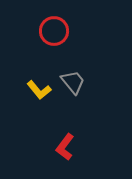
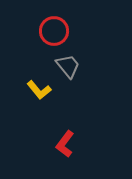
gray trapezoid: moved 5 px left, 16 px up
red L-shape: moved 3 px up
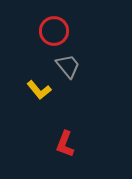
red L-shape: rotated 16 degrees counterclockwise
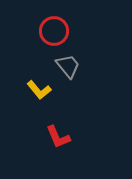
red L-shape: moved 7 px left, 7 px up; rotated 44 degrees counterclockwise
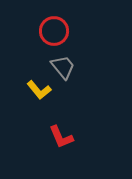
gray trapezoid: moved 5 px left, 1 px down
red L-shape: moved 3 px right
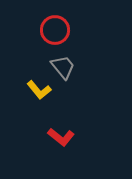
red circle: moved 1 px right, 1 px up
red L-shape: rotated 28 degrees counterclockwise
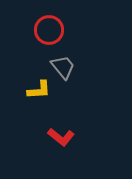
red circle: moved 6 px left
yellow L-shape: rotated 55 degrees counterclockwise
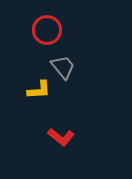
red circle: moved 2 px left
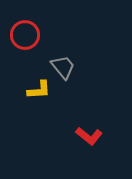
red circle: moved 22 px left, 5 px down
red L-shape: moved 28 px right, 1 px up
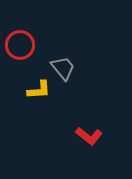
red circle: moved 5 px left, 10 px down
gray trapezoid: moved 1 px down
